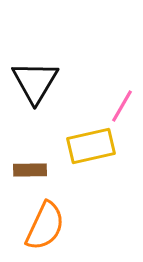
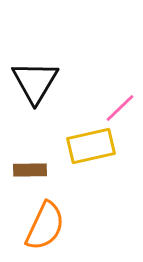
pink line: moved 2 px left, 2 px down; rotated 16 degrees clockwise
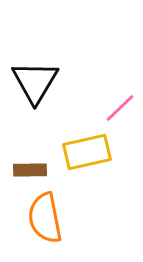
yellow rectangle: moved 4 px left, 6 px down
orange semicircle: moved 8 px up; rotated 144 degrees clockwise
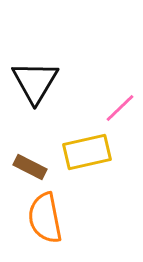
brown rectangle: moved 3 px up; rotated 28 degrees clockwise
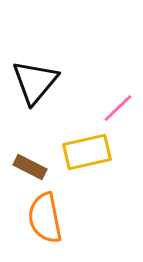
black triangle: rotated 9 degrees clockwise
pink line: moved 2 px left
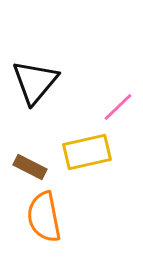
pink line: moved 1 px up
orange semicircle: moved 1 px left, 1 px up
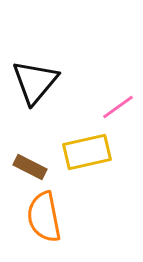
pink line: rotated 8 degrees clockwise
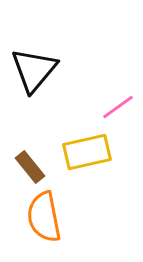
black triangle: moved 1 px left, 12 px up
brown rectangle: rotated 24 degrees clockwise
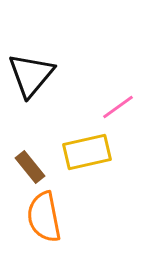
black triangle: moved 3 px left, 5 px down
